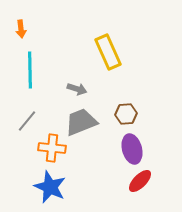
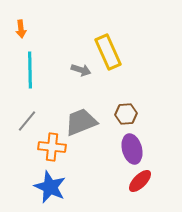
gray arrow: moved 4 px right, 19 px up
orange cross: moved 1 px up
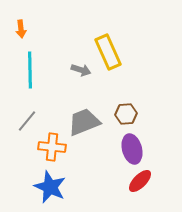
gray trapezoid: moved 3 px right
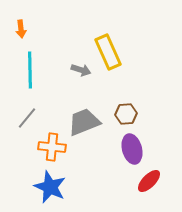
gray line: moved 3 px up
red ellipse: moved 9 px right
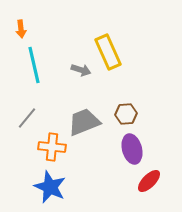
cyan line: moved 4 px right, 5 px up; rotated 12 degrees counterclockwise
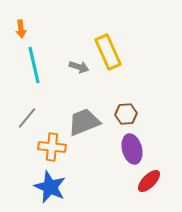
gray arrow: moved 2 px left, 3 px up
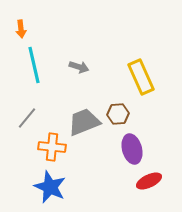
yellow rectangle: moved 33 px right, 25 px down
brown hexagon: moved 8 px left
red ellipse: rotated 20 degrees clockwise
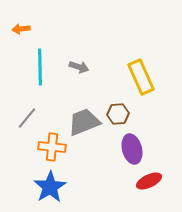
orange arrow: rotated 90 degrees clockwise
cyan line: moved 6 px right, 2 px down; rotated 12 degrees clockwise
blue star: rotated 16 degrees clockwise
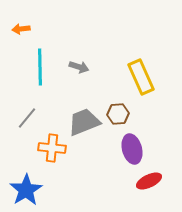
orange cross: moved 1 px down
blue star: moved 24 px left, 3 px down
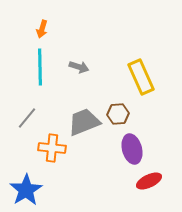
orange arrow: moved 21 px right; rotated 66 degrees counterclockwise
